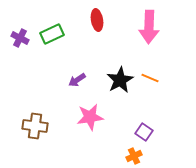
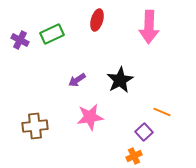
red ellipse: rotated 25 degrees clockwise
purple cross: moved 2 px down
orange line: moved 12 px right, 34 px down
brown cross: rotated 15 degrees counterclockwise
purple square: rotated 12 degrees clockwise
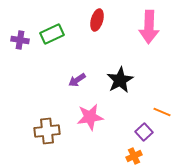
purple cross: rotated 18 degrees counterclockwise
brown cross: moved 12 px right, 5 px down
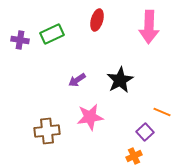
purple square: moved 1 px right
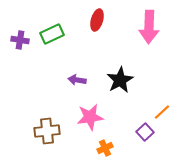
purple arrow: rotated 42 degrees clockwise
orange line: rotated 66 degrees counterclockwise
orange cross: moved 29 px left, 8 px up
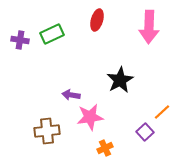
purple arrow: moved 6 px left, 15 px down
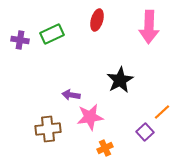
brown cross: moved 1 px right, 2 px up
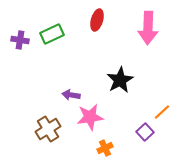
pink arrow: moved 1 px left, 1 px down
brown cross: rotated 25 degrees counterclockwise
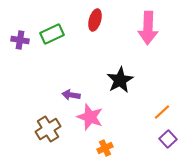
red ellipse: moved 2 px left
pink star: rotated 28 degrees clockwise
purple square: moved 23 px right, 7 px down
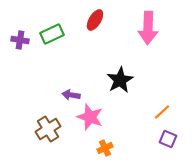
red ellipse: rotated 15 degrees clockwise
purple square: rotated 24 degrees counterclockwise
